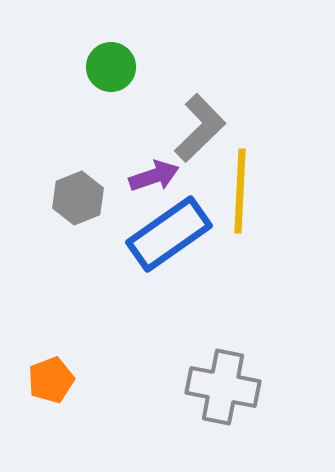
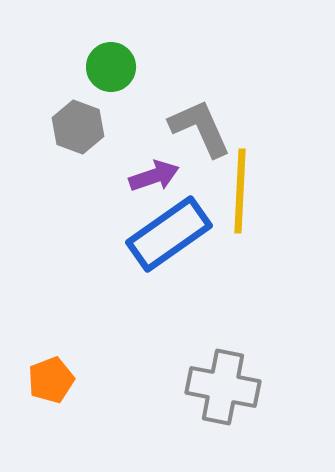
gray L-shape: rotated 70 degrees counterclockwise
gray hexagon: moved 71 px up; rotated 18 degrees counterclockwise
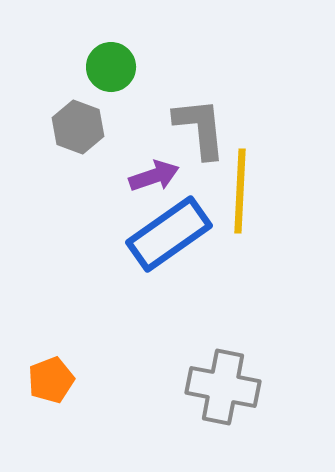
gray L-shape: rotated 18 degrees clockwise
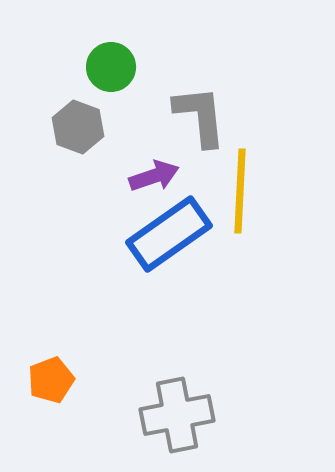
gray L-shape: moved 12 px up
gray cross: moved 46 px left, 28 px down; rotated 22 degrees counterclockwise
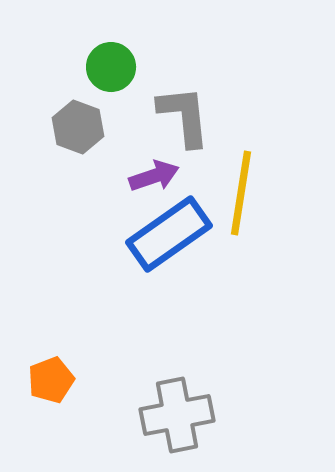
gray L-shape: moved 16 px left
yellow line: moved 1 px right, 2 px down; rotated 6 degrees clockwise
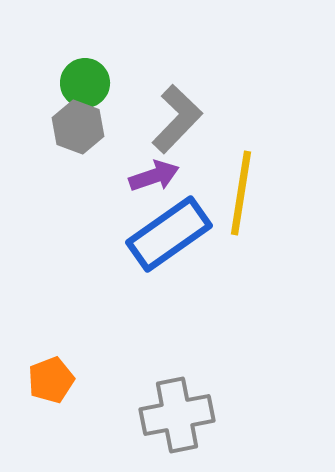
green circle: moved 26 px left, 16 px down
gray L-shape: moved 7 px left, 3 px down; rotated 50 degrees clockwise
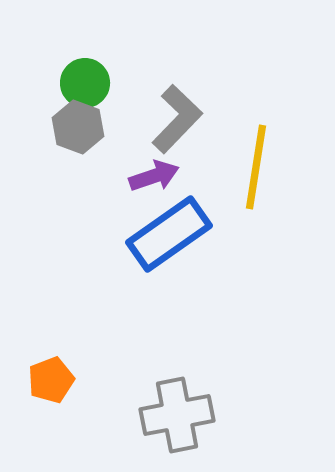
yellow line: moved 15 px right, 26 px up
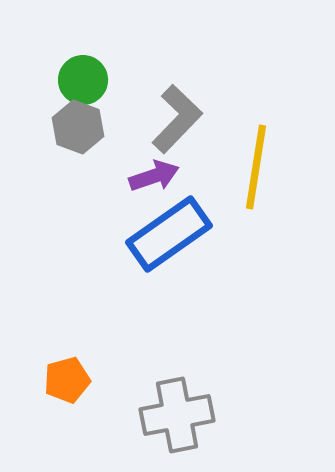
green circle: moved 2 px left, 3 px up
orange pentagon: moved 16 px right; rotated 6 degrees clockwise
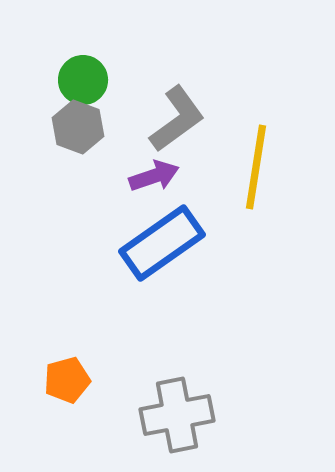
gray L-shape: rotated 10 degrees clockwise
blue rectangle: moved 7 px left, 9 px down
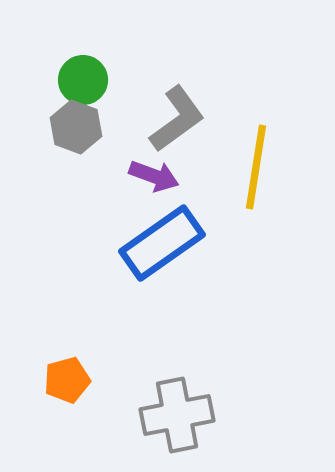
gray hexagon: moved 2 px left
purple arrow: rotated 39 degrees clockwise
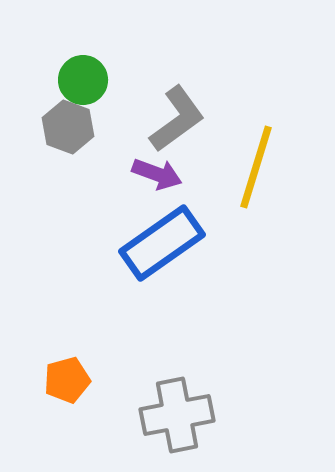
gray hexagon: moved 8 px left
yellow line: rotated 8 degrees clockwise
purple arrow: moved 3 px right, 2 px up
